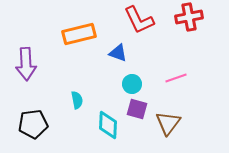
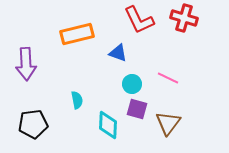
red cross: moved 5 px left, 1 px down; rotated 28 degrees clockwise
orange rectangle: moved 2 px left
pink line: moved 8 px left; rotated 45 degrees clockwise
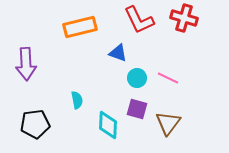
orange rectangle: moved 3 px right, 7 px up
cyan circle: moved 5 px right, 6 px up
black pentagon: moved 2 px right
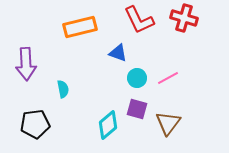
pink line: rotated 55 degrees counterclockwise
cyan semicircle: moved 14 px left, 11 px up
cyan diamond: rotated 48 degrees clockwise
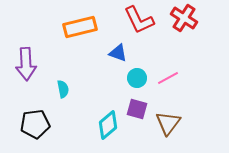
red cross: rotated 16 degrees clockwise
